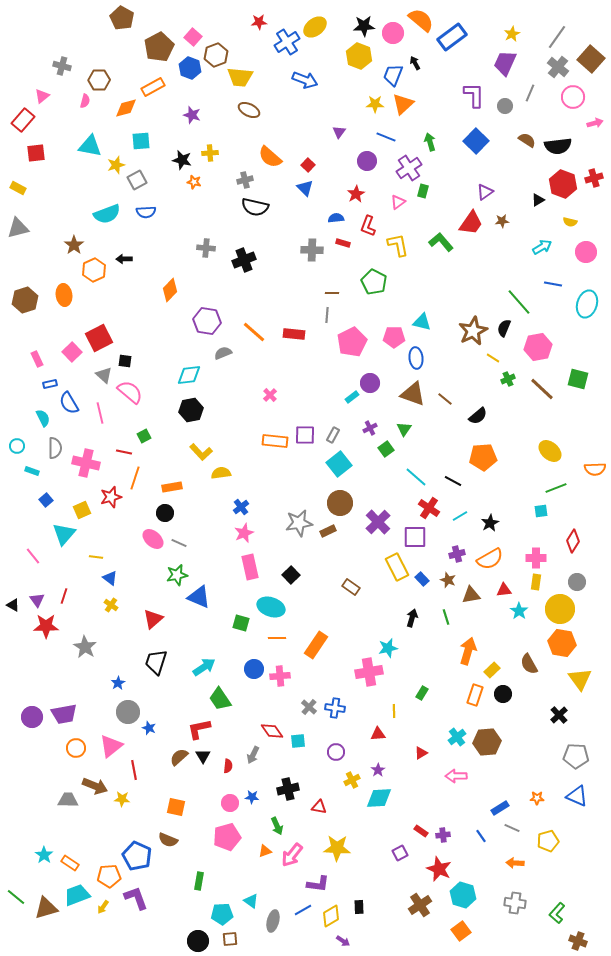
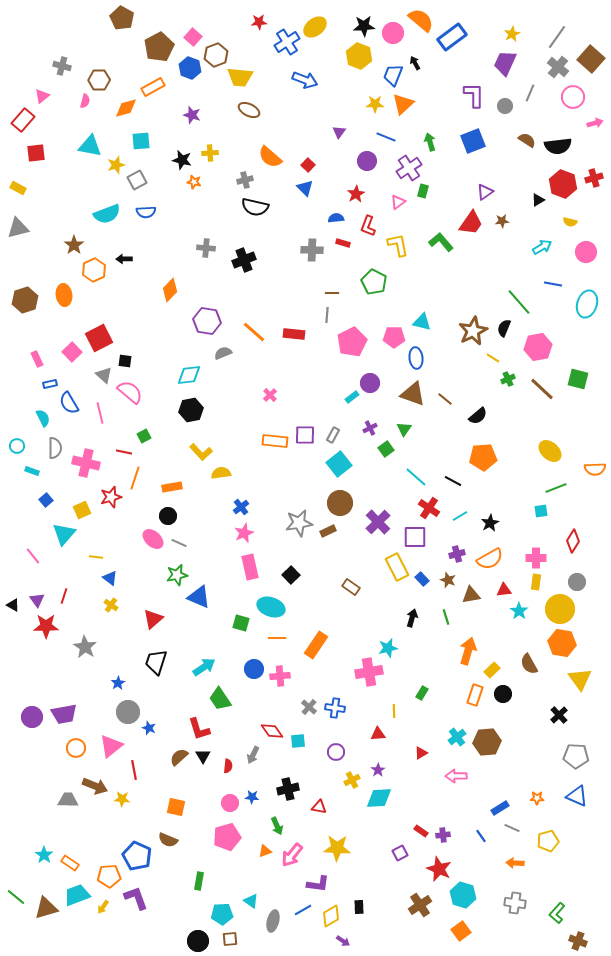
blue square at (476, 141): moved 3 px left; rotated 25 degrees clockwise
black circle at (165, 513): moved 3 px right, 3 px down
red L-shape at (199, 729): rotated 95 degrees counterclockwise
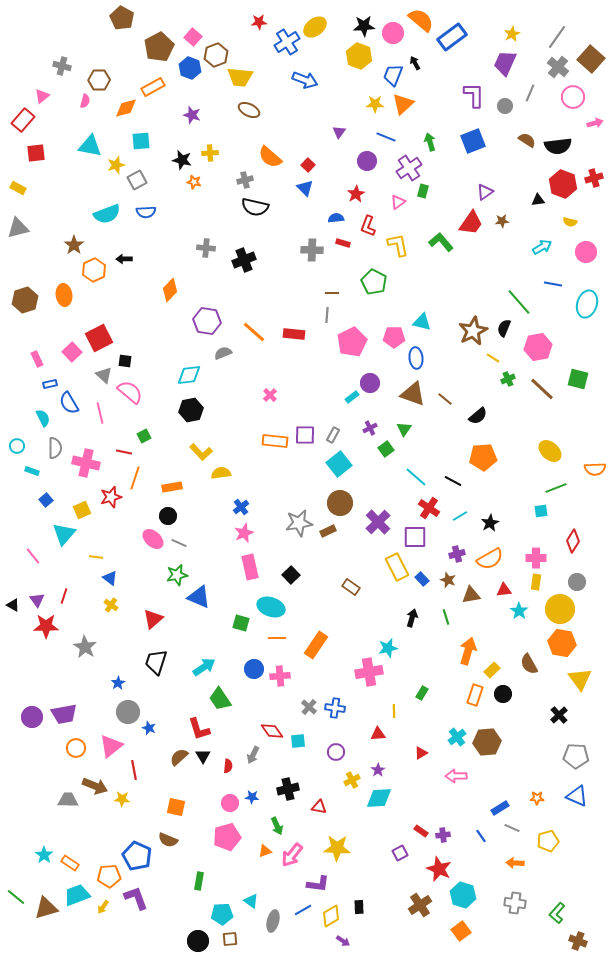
black triangle at (538, 200): rotated 24 degrees clockwise
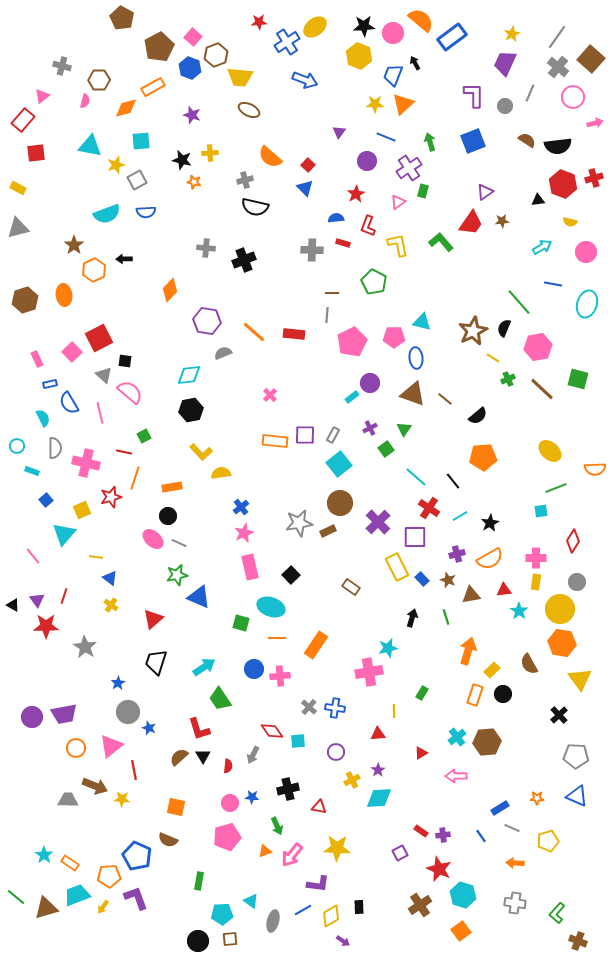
black line at (453, 481): rotated 24 degrees clockwise
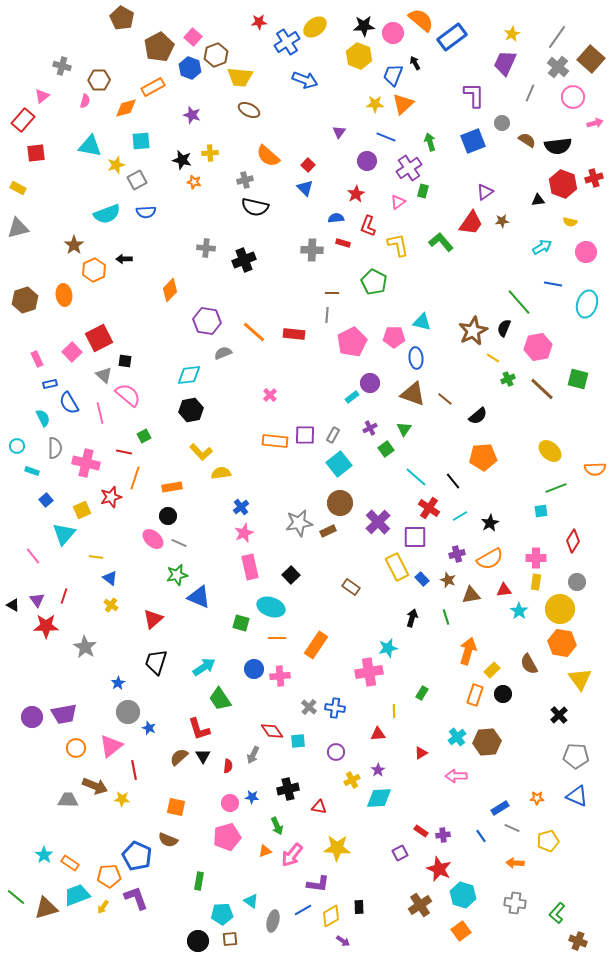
gray circle at (505, 106): moved 3 px left, 17 px down
orange semicircle at (270, 157): moved 2 px left, 1 px up
pink semicircle at (130, 392): moved 2 px left, 3 px down
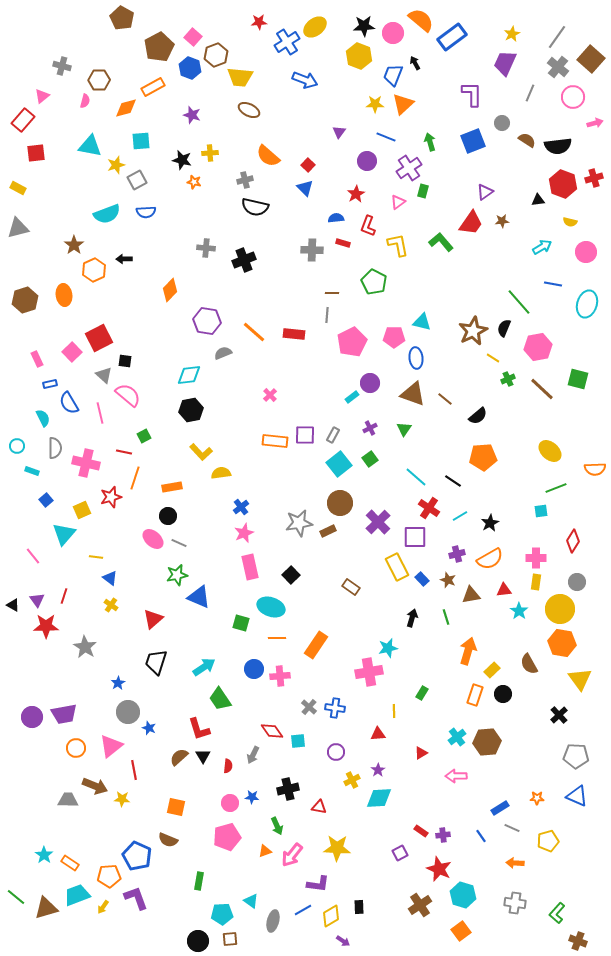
purple L-shape at (474, 95): moved 2 px left, 1 px up
green square at (386, 449): moved 16 px left, 10 px down
black line at (453, 481): rotated 18 degrees counterclockwise
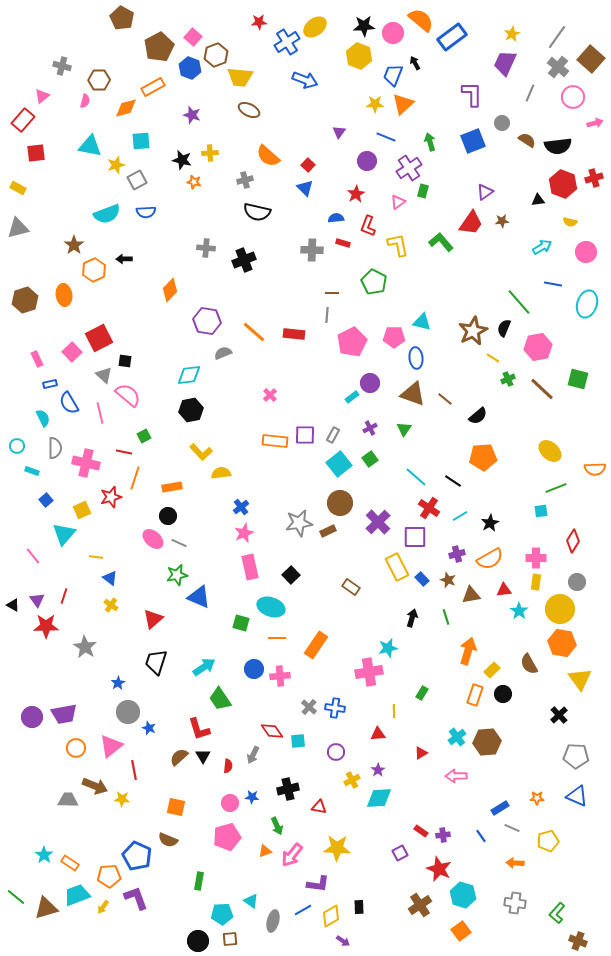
black semicircle at (255, 207): moved 2 px right, 5 px down
